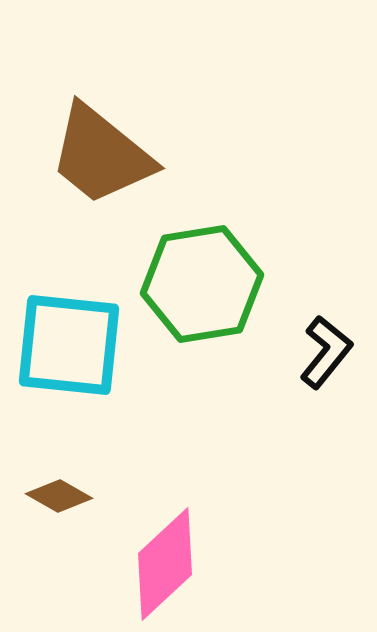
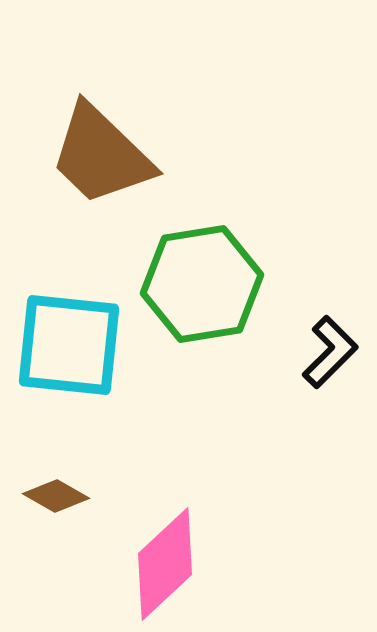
brown trapezoid: rotated 5 degrees clockwise
black L-shape: moved 4 px right; rotated 6 degrees clockwise
brown diamond: moved 3 px left
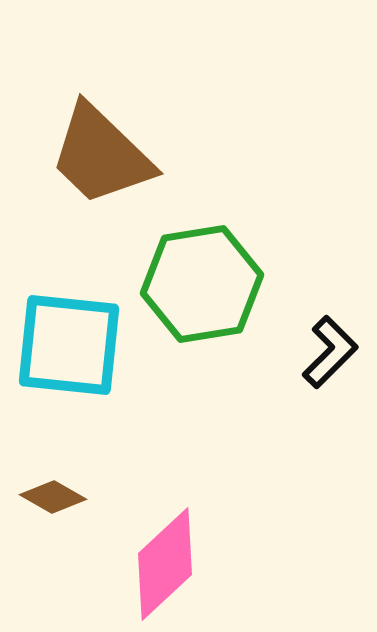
brown diamond: moved 3 px left, 1 px down
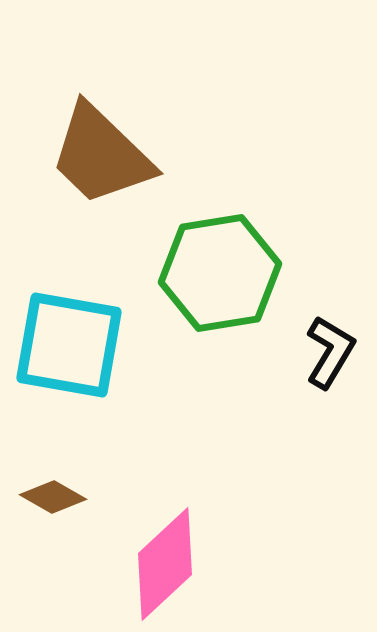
green hexagon: moved 18 px right, 11 px up
cyan square: rotated 4 degrees clockwise
black L-shape: rotated 14 degrees counterclockwise
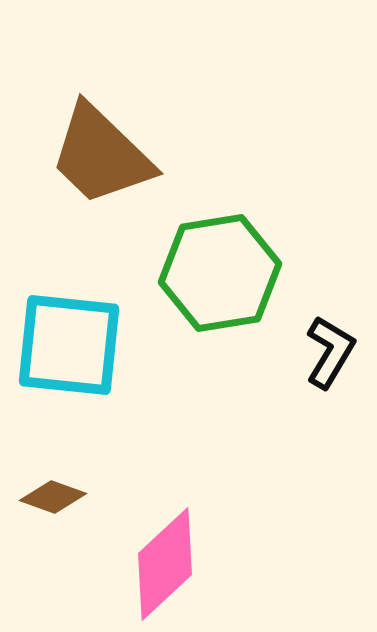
cyan square: rotated 4 degrees counterclockwise
brown diamond: rotated 10 degrees counterclockwise
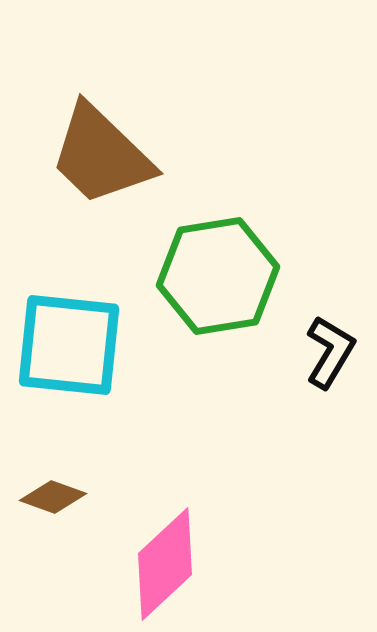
green hexagon: moved 2 px left, 3 px down
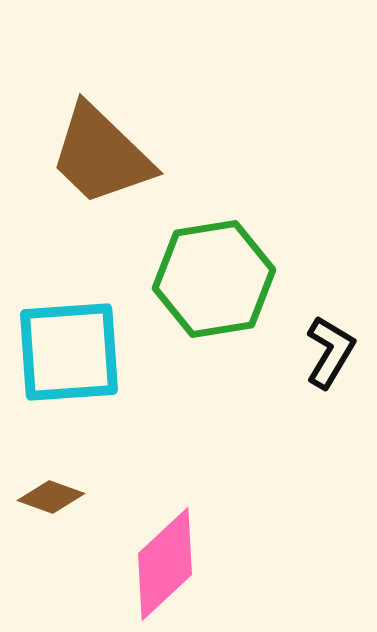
green hexagon: moved 4 px left, 3 px down
cyan square: moved 7 px down; rotated 10 degrees counterclockwise
brown diamond: moved 2 px left
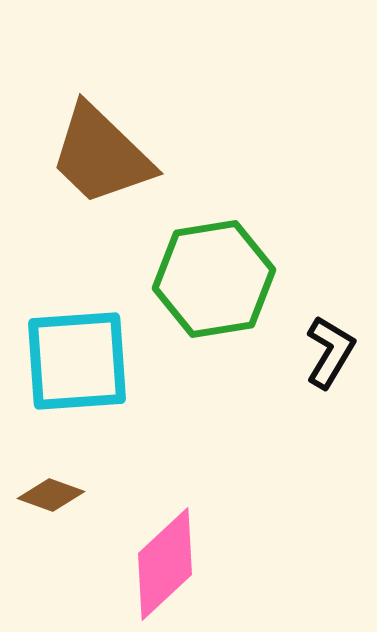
cyan square: moved 8 px right, 9 px down
brown diamond: moved 2 px up
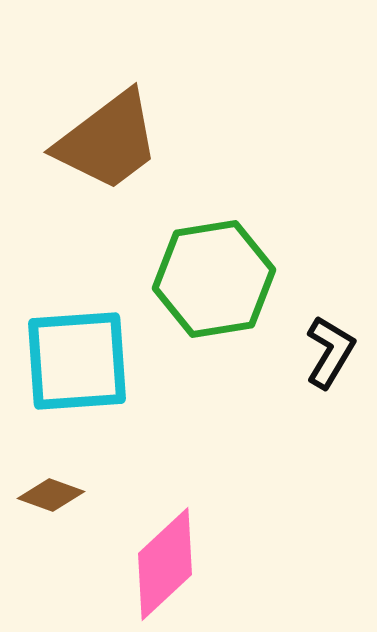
brown trapezoid: moved 7 px right, 14 px up; rotated 81 degrees counterclockwise
